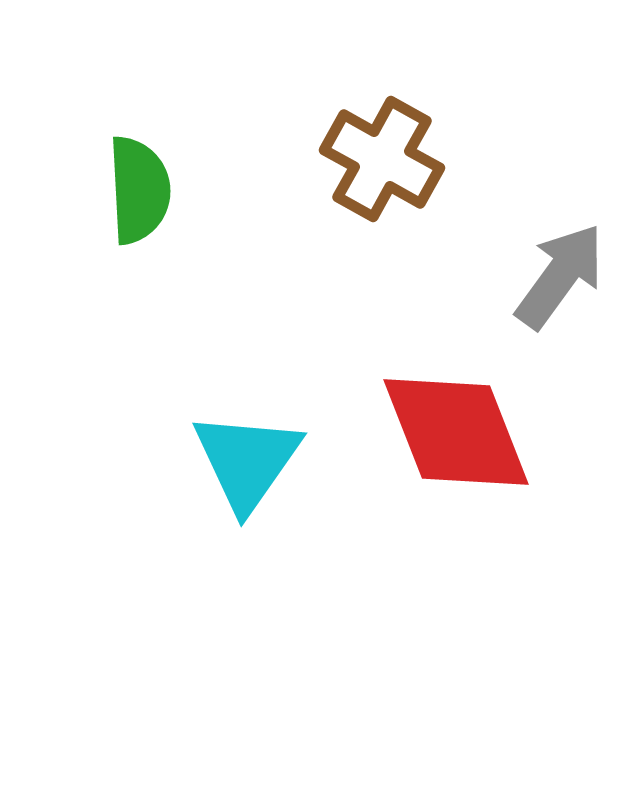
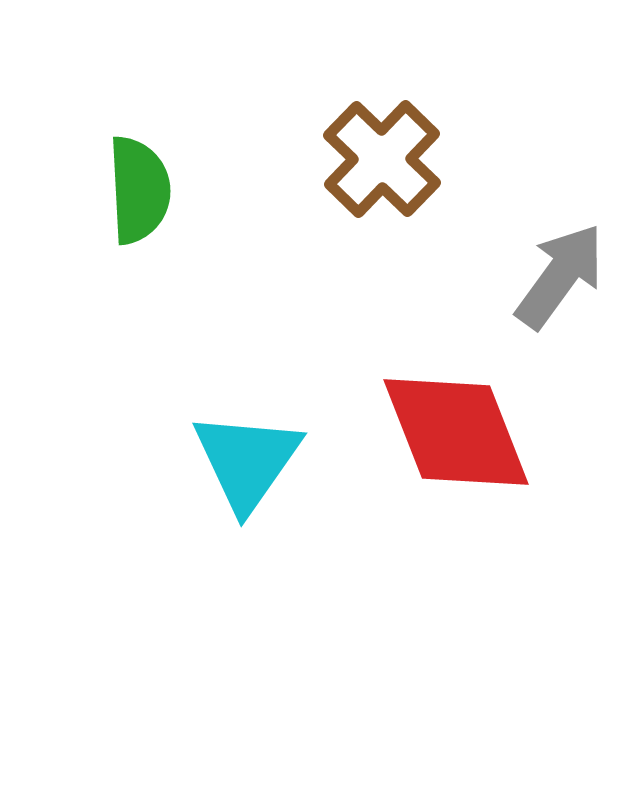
brown cross: rotated 15 degrees clockwise
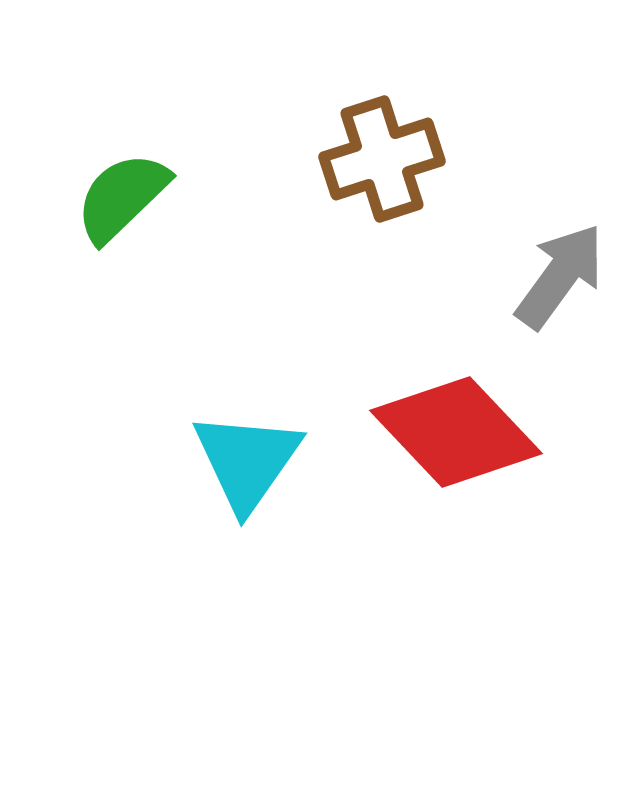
brown cross: rotated 28 degrees clockwise
green semicircle: moved 17 px left, 7 px down; rotated 131 degrees counterclockwise
red diamond: rotated 22 degrees counterclockwise
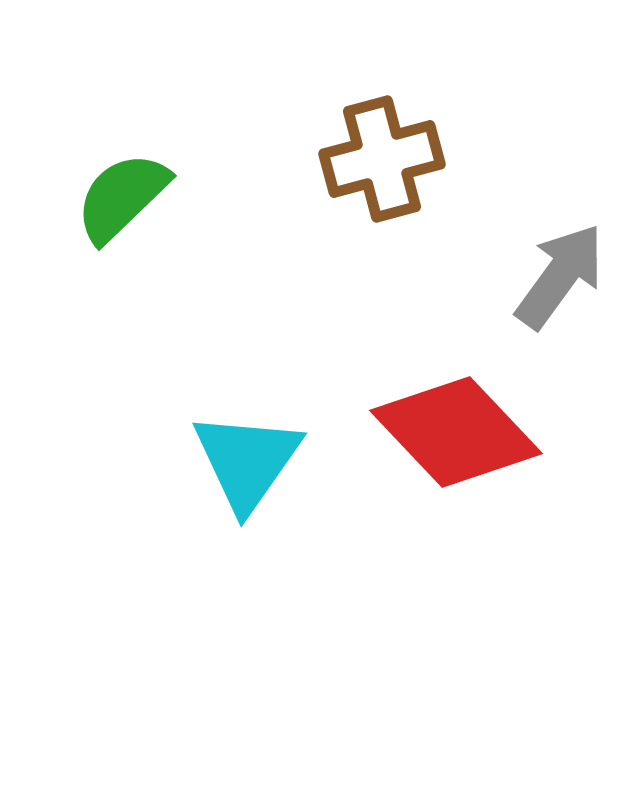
brown cross: rotated 3 degrees clockwise
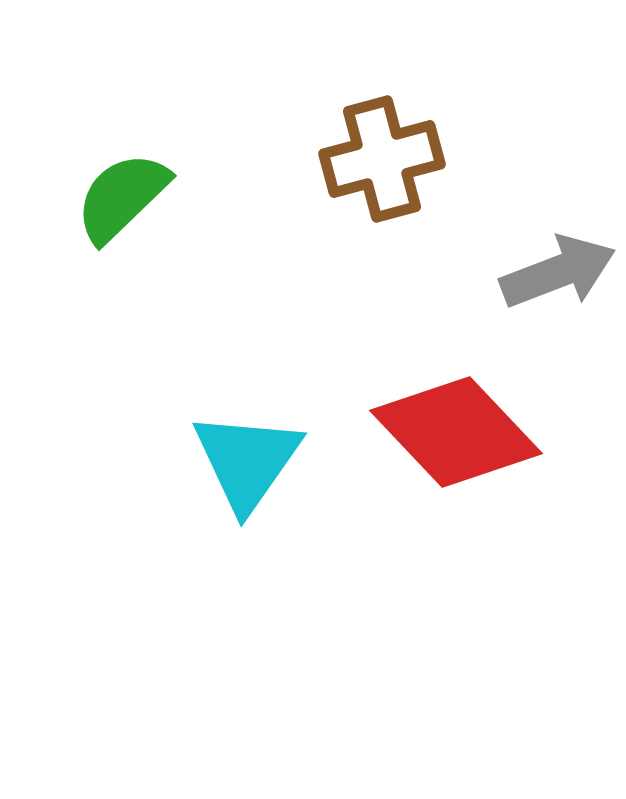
gray arrow: moved 2 px left, 4 px up; rotated 33 degrees clockwise
